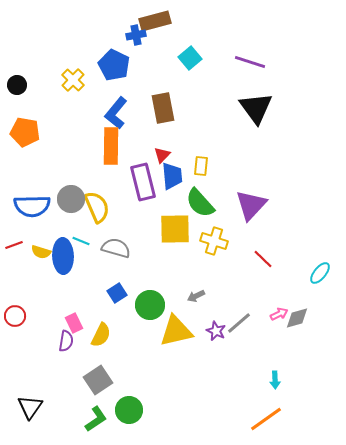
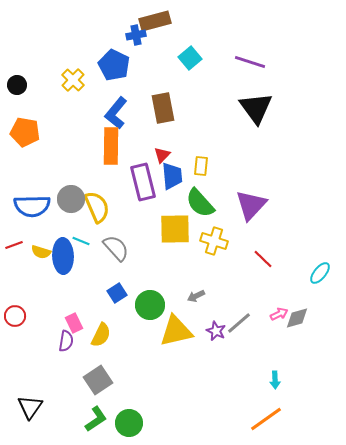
gray semicircle at (116, 248): rotated 32 degrees clockwise
green circle at (129, 410): moved 13 px down
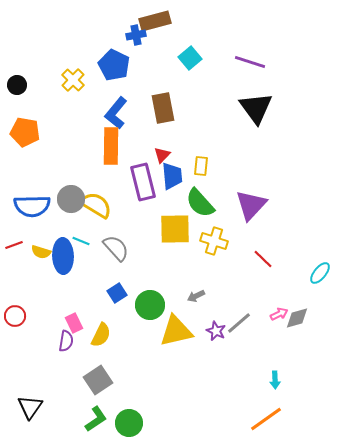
yellow semicircle at (97, 207): moved 1 px left, 2 px up; rotated 36 degrees counterclockwise
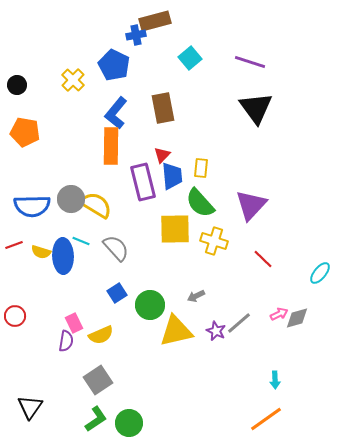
yellow rectangle at (201, 166): moved 2 px down
yellow semicircle at (101, 335): rotated 40 degrees clockwise
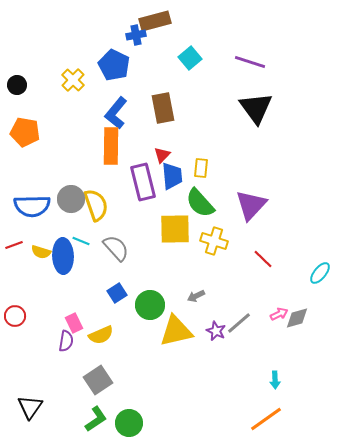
yellow semicircle at (96, 205): rotated 40 degrees clockwise
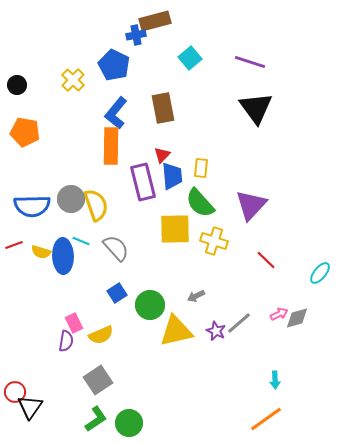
red line at (263, 259): moved 3 px right, 1 px down
red circle at (15, 316): moved 76 px down
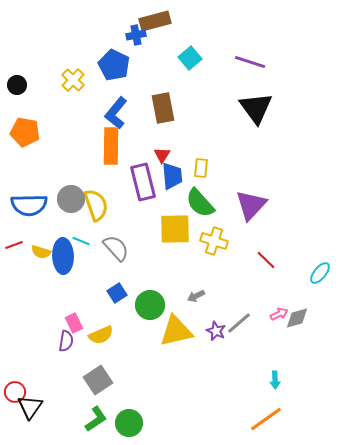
red triangle at (162, 155): rotated 12 degrees counterclockwise
blue semicircle at (32, 206): moved 3 px left, 1 px up
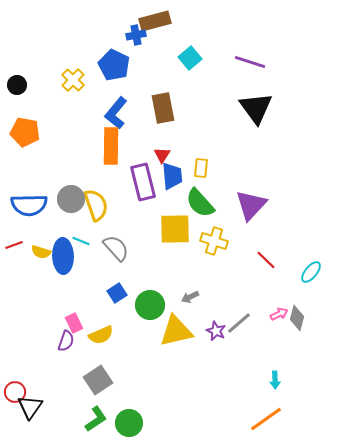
cyan ellipse at (320, 273): moved 9 px left, 1 px up
gray arrow at (196, 296): moved 6 px left, 1 px down
gray diamond at (297, 318): rotated 60 degrees counterclockwise
purple semicircle at (66, 341): rotated 10 degrees clockwise
